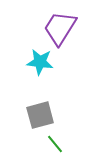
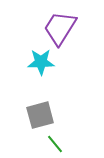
cyan star: moved 1 px right; rotated 8 degrees counterclockwise
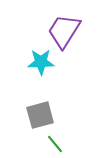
purple trapezoid: moved 4 px right, 3 px down
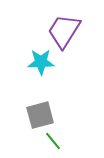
green line: moved 2 px left, 3 px up
